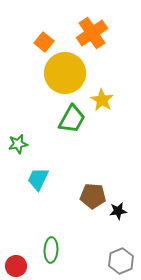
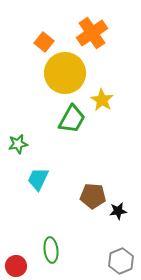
green ellipse: rotated 10 degrees counterclockwise
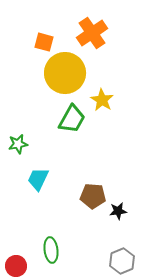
orange square: rotated 24 degrees counterclockwise
gray hexagon: moved 1 px right
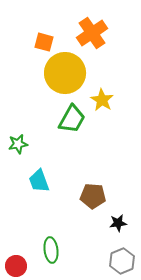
cyan trapezoid: moved 1 px right, 2 px down; rotated 45 degrees counterclockwise
black star: moved 12 px down
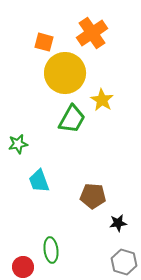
gray hexagon: moved 2 px right, 1 px down; rotated 20 degrees counterclockwise
red circle: moved 7 px right, 1 px down
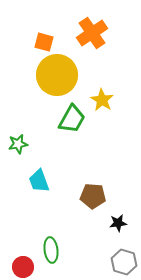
yellow circle: moved 8 px left, 2 px down
